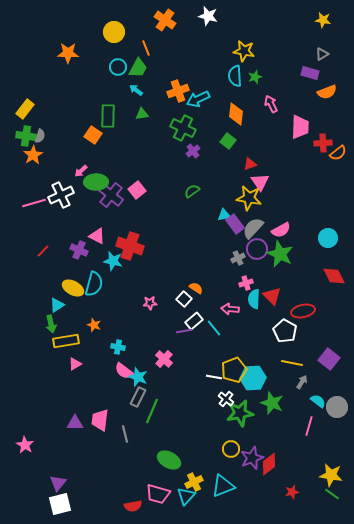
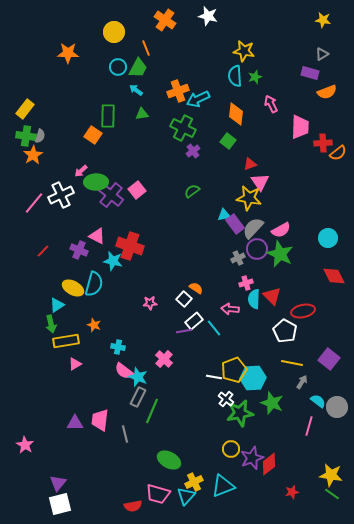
pink line at (34, 203): rotated 35 degrees counterclockwise
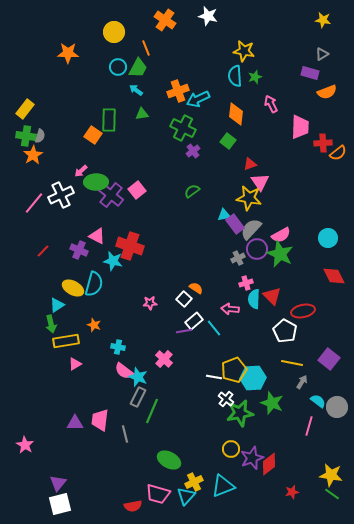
green rectangle at (108, 116): moved 1 px right, 4 px down
gray semicircle at (253, 228): moved 2 px left, 1 px down
pink semicircle at (281, 230): moved 5 px down
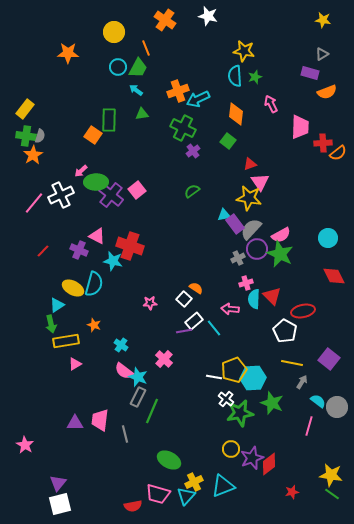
cyan cross at (118, 347): moved 3 px right, 2 px up; rotated 24 degrees clockwise
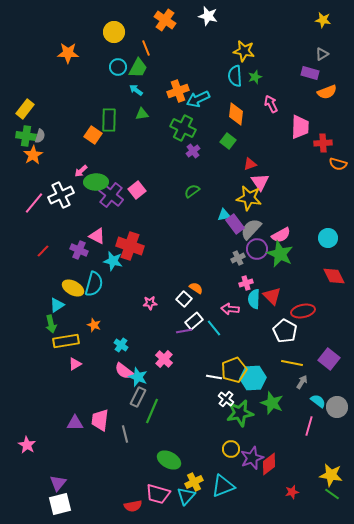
orange semicircle at (338, 153): moved 11 px down; rotated 54 degrees clockwise
pink star at (25, 445): moved 2 px right
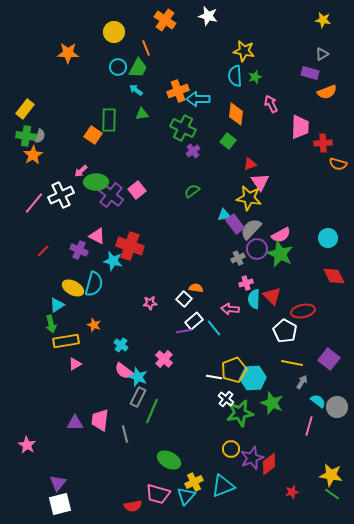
cyan arrow at (198, 99): rotated 25 degrees clockwise
orange semicircle at (196, 288): rotated 24 degrees counterclockwise
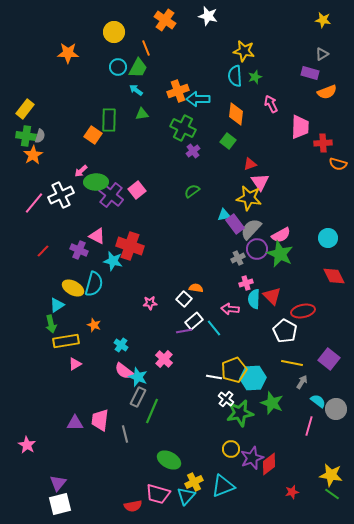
gray circle at (337, 407): moved 1 px left, 2 px down
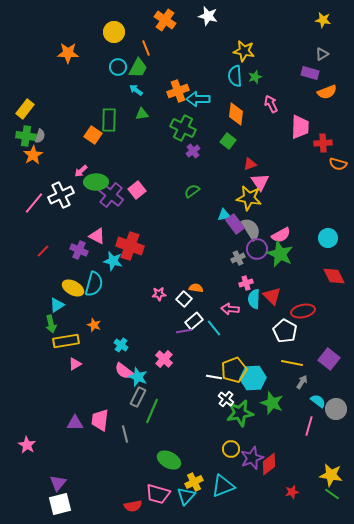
gray semicircle at (251, 229): rotated 105 degrees clockwise
pink star at (150, 303): moved 9 px right, 9 px up
